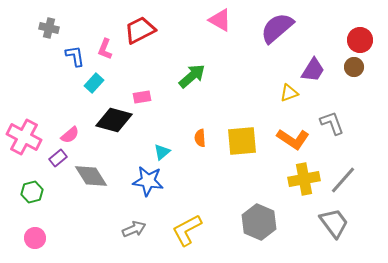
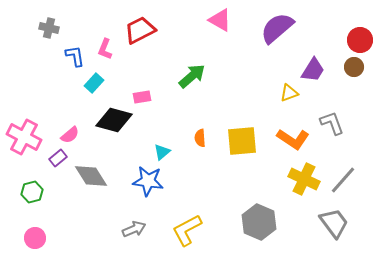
yellow cross: rotated 36 degrees clockwise
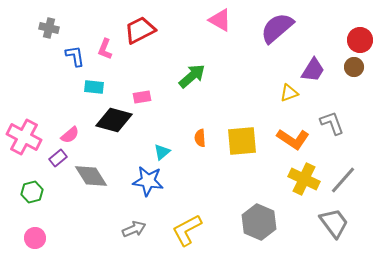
cyan rectangle: moved 4 px down; rotated 54 degrees clockwise
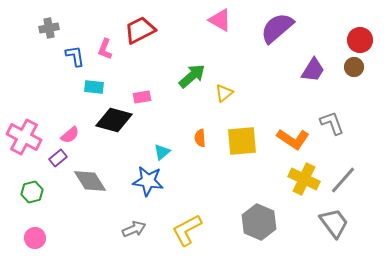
gray cross: rotated 24 degrees counterclockwise
yellow triangle: moved 65 px left; rotated 18 degrees counterclockwise
gray diamond: moved 1 px left, 5 px down
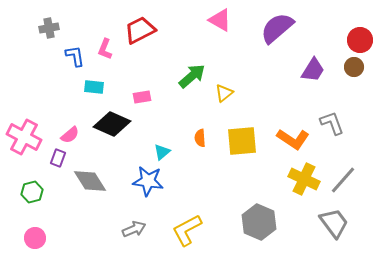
black diamond: moved 2 px left, 4 px down; rotated 9 degrees clockwise
purple rectangle: rotated 30 degrees counterclockwise
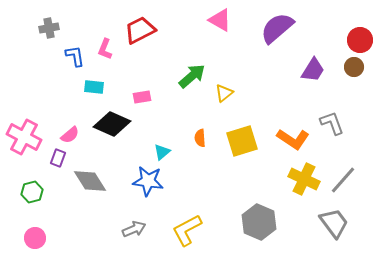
yellow square: rotated 12 degrees counterclockwise
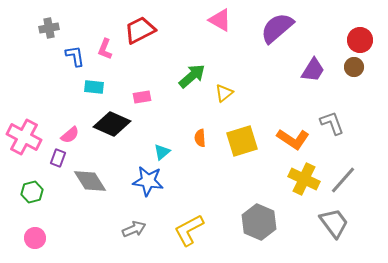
yellow L-shape: moved 2 px right
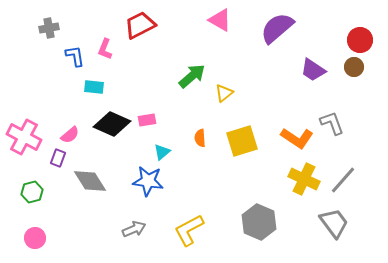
red trapezoid: moved 5 px up
purple trapezoid: rotated 92 degrees clockwise
pink rectangle: moved 5 px right, 23 px down
orange L-shape: moved 4 px right, 1 px up
